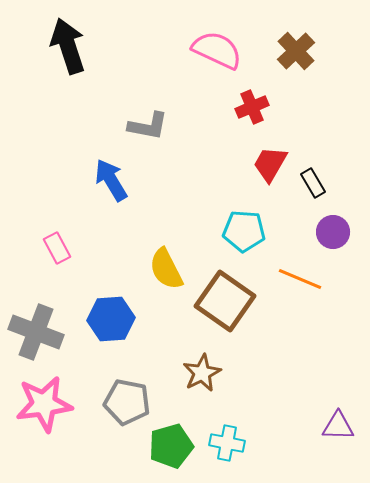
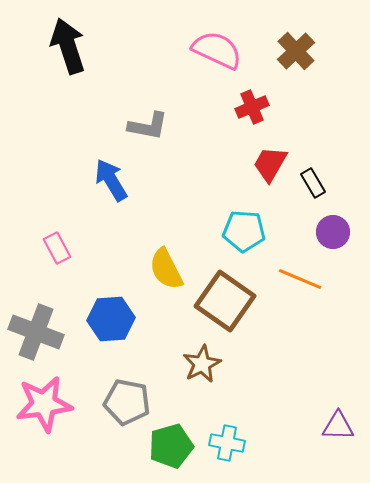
brown star: moved 9 px up
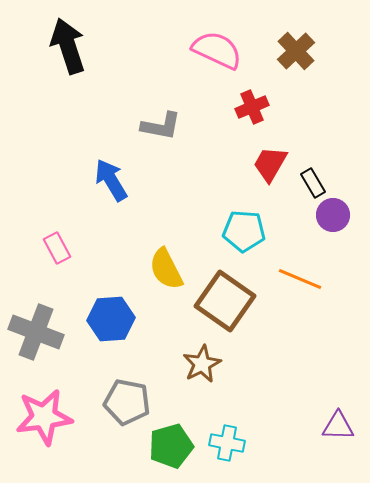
gray L-shape: moved 13 px right
purple circle: moved 17 px up
pink star: moved 13 px down
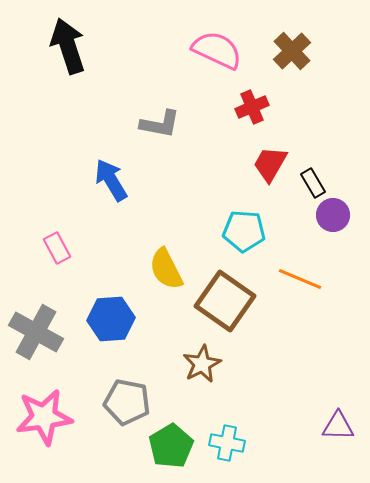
brown cross: moved 4 px left
gray L-shape: moved 1 px left, 2 px up
gray cross: rotated 8 degrees clockwise
green pentagon: rotated 15 degrees counterclockwise
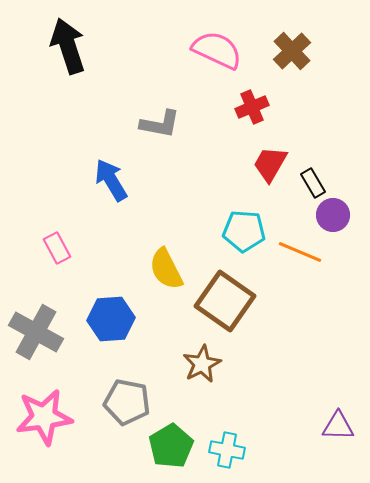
orange line: moved 27 px up
cyan cross: moved 7 px down
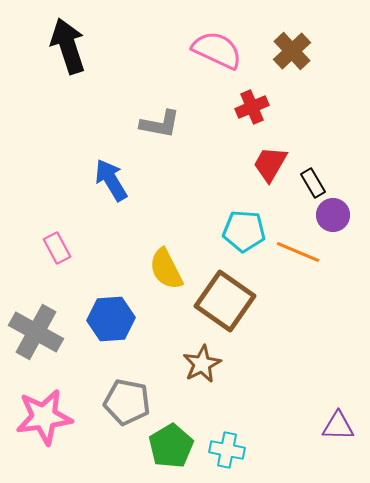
orange line: moved 2 px left
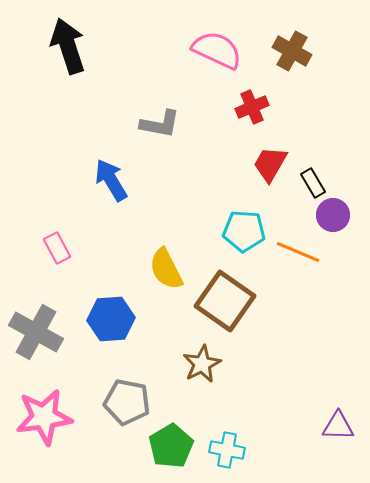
brown cross: rotated 18 degrees counterclockwise
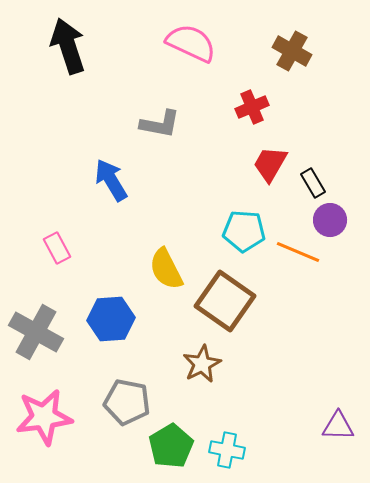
pink semicircle: moved 26 px left, 7 px up
purple circle: moved 3 px left, 5 px down
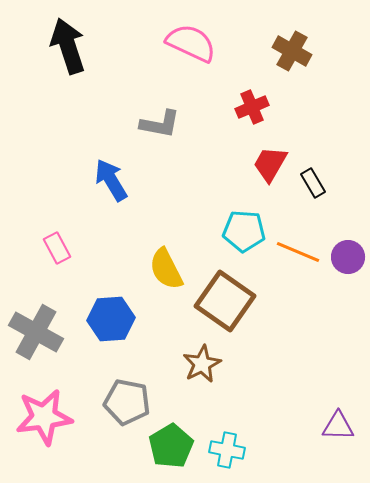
purple circle: moved 18 px right, 37 px down
